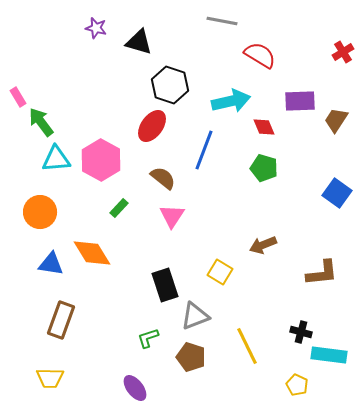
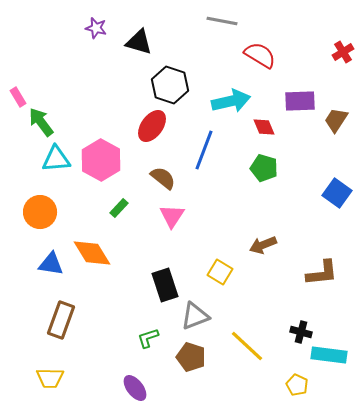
yellow line: rotated 21 degrees counterclockwise
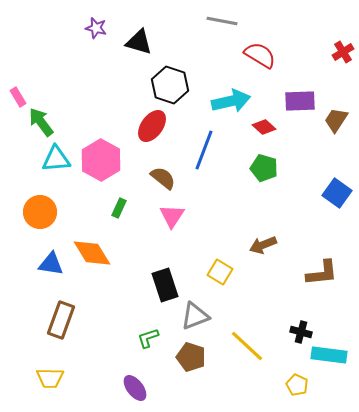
red diamond: rotated 25 degrees counterclockwise
green rectangle: rotated 18 degrees counterclockwise
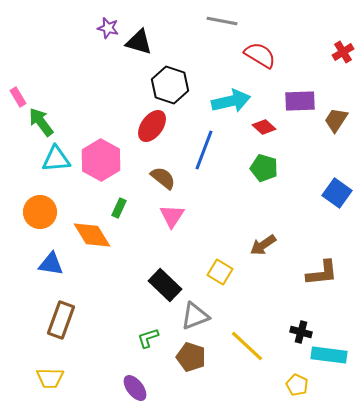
purple star: moved 12 px right
brown arrow: rotated 12 degrees counterclockwise
orange diamond: moved 18 px up
black rectangle: rotated 28 degrees counterclockwise
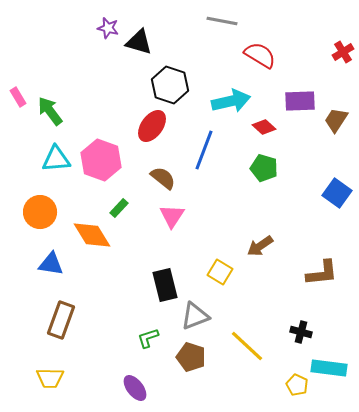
green arrow: moved 9 px right, 11 px up
pink hexagon: rotated 9 degrees counterclockwise
green rectangle: rotated 18 degrees clockwise
brown arrow: moved 3 px left, 1 px down
black rectangle: rotated 32 degrees clockwise
cyan rectangle: moved 13 px down
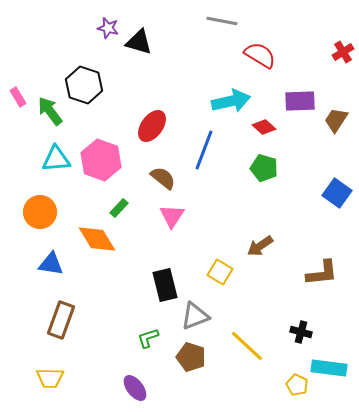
black hexagon: moved 86 px left
orange diamond: moved 5 px right, 4 px down
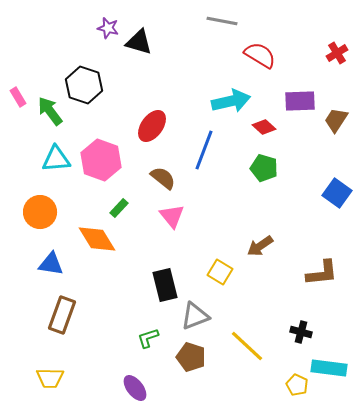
red cross: moved 6 px left, 1 px down
pink triangle: rotated 12 degrees counterclockwise
brown rectangle: moved 1 px right, 5 px up
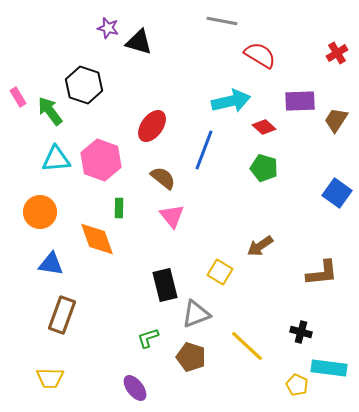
green rectangle: rotated 42 degrees counterclockwise
orange diamond: rotated 12 degrees clockwise
gray triangle: moved 1 px right, 2 px up
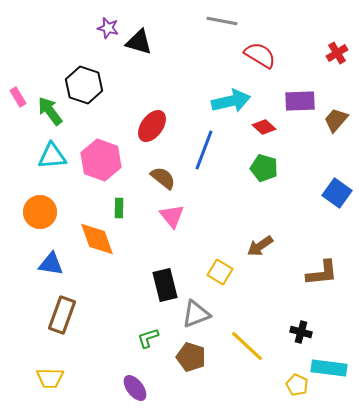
brown trapezoid: rotated 8 degrees clockwise
cyan triangle: moved 4 px left, 3 px up
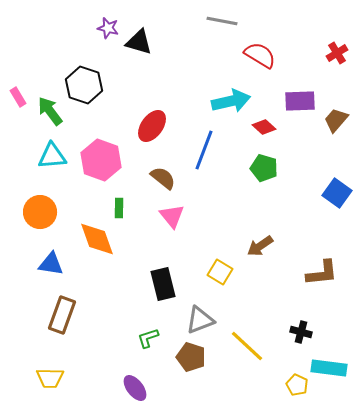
black rectangle: moved 2 px left, 1 px up
gray triangle: moved 4 px right, 6 px down
